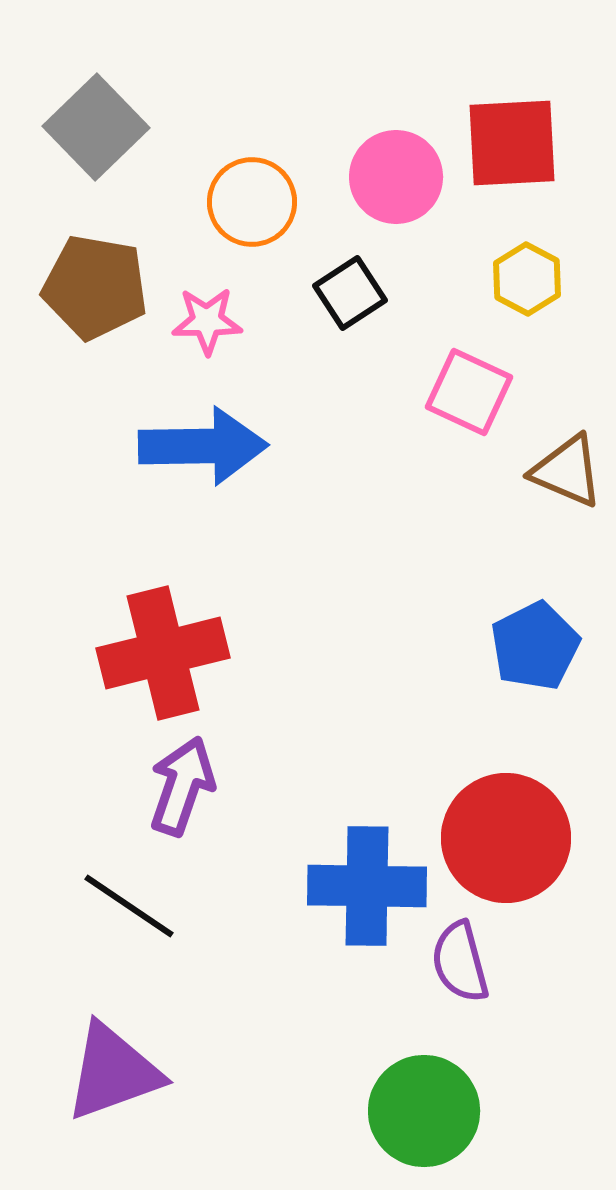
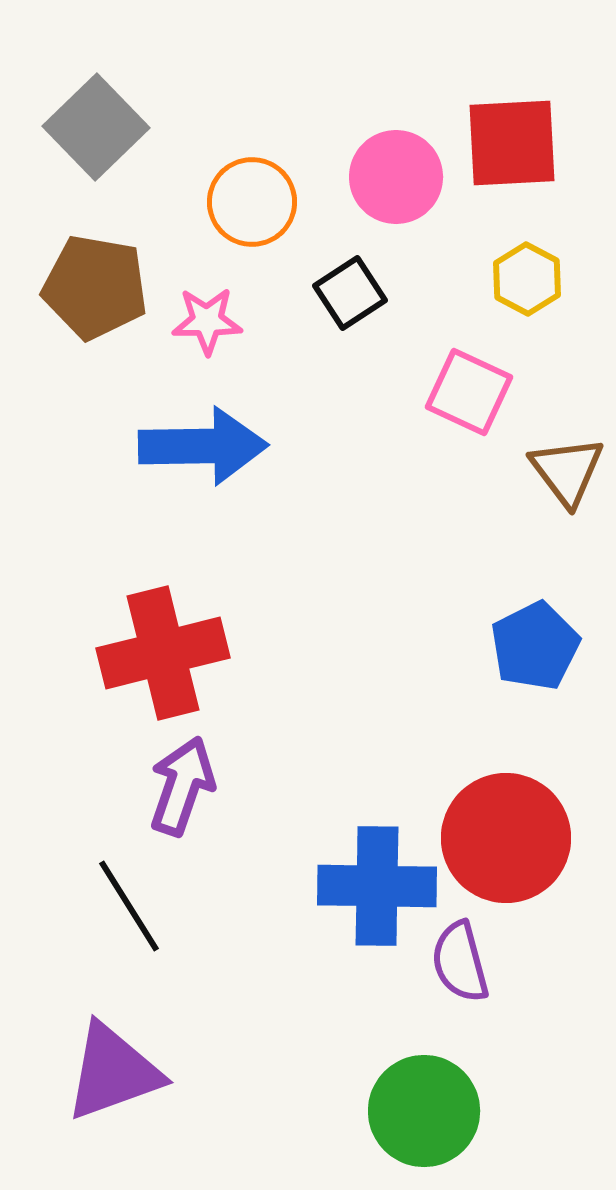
brown triangle: rotated 30 degrees clockwise
blue cross: moved 10 px right
black line: rotated 24 degrees clockwise
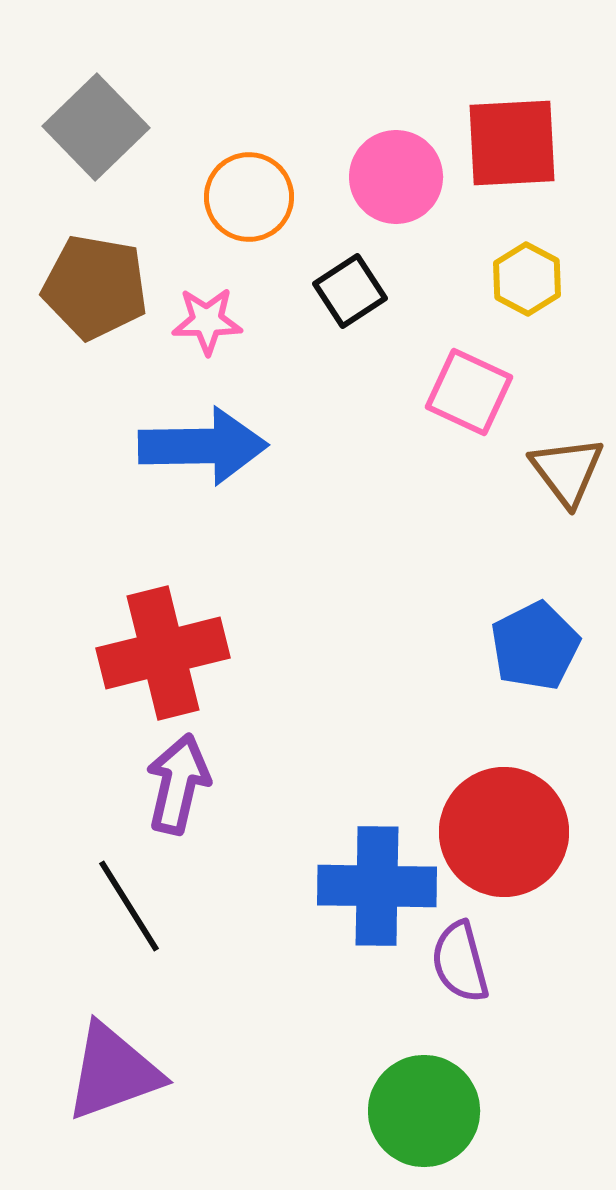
orange circle: moved 3 px left, 5 px up
black square: moved 2 px up
purple arrow: moved 4 px left, 2 px up; rotated 6 degrees counterclockwise
red circle: moved 2 px left, 6 px up
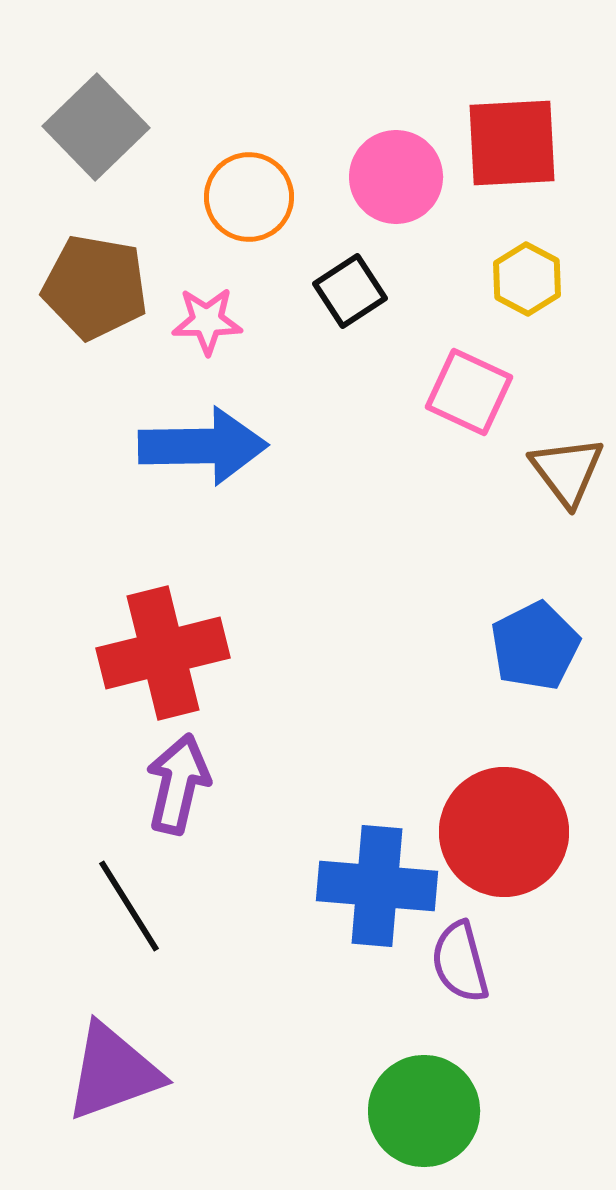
blue cross: rotated 4 degrees clockwise
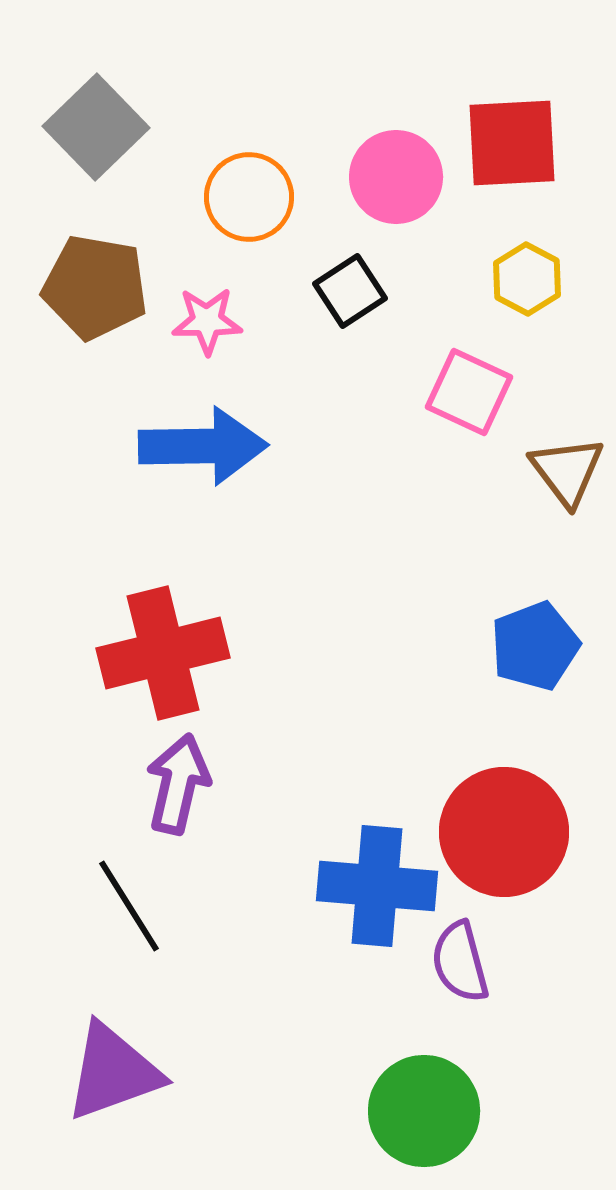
blue pentagon: rotated 6 degrees clockwise
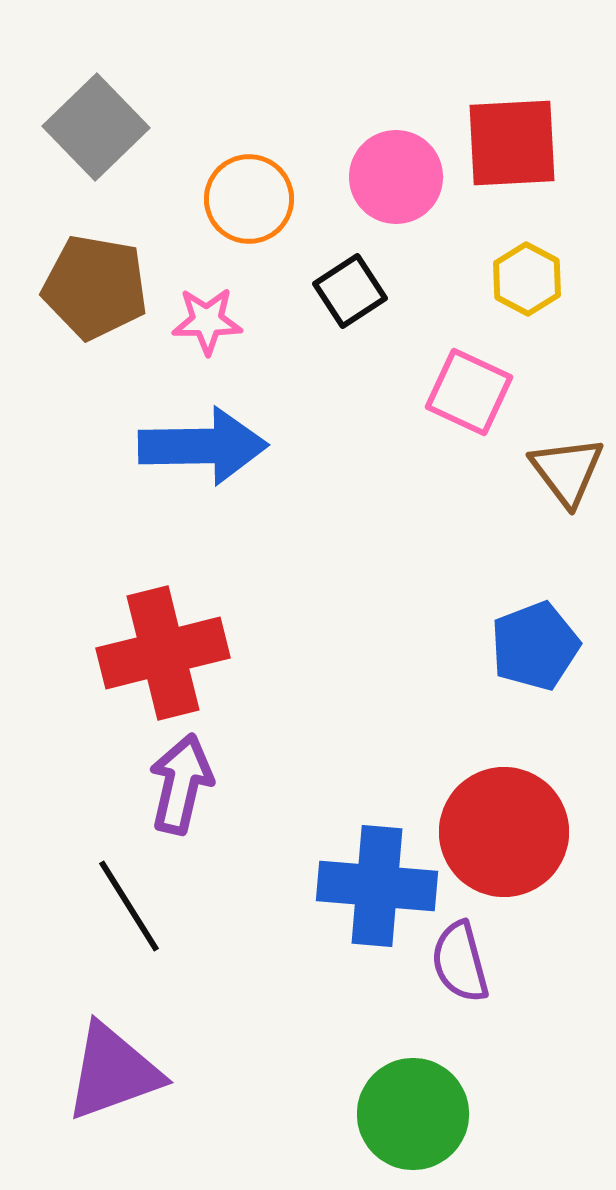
orange circle: moved 2 px down
purple arrow: moved 3 px right
green circle: moved 11 px left, 3 px down
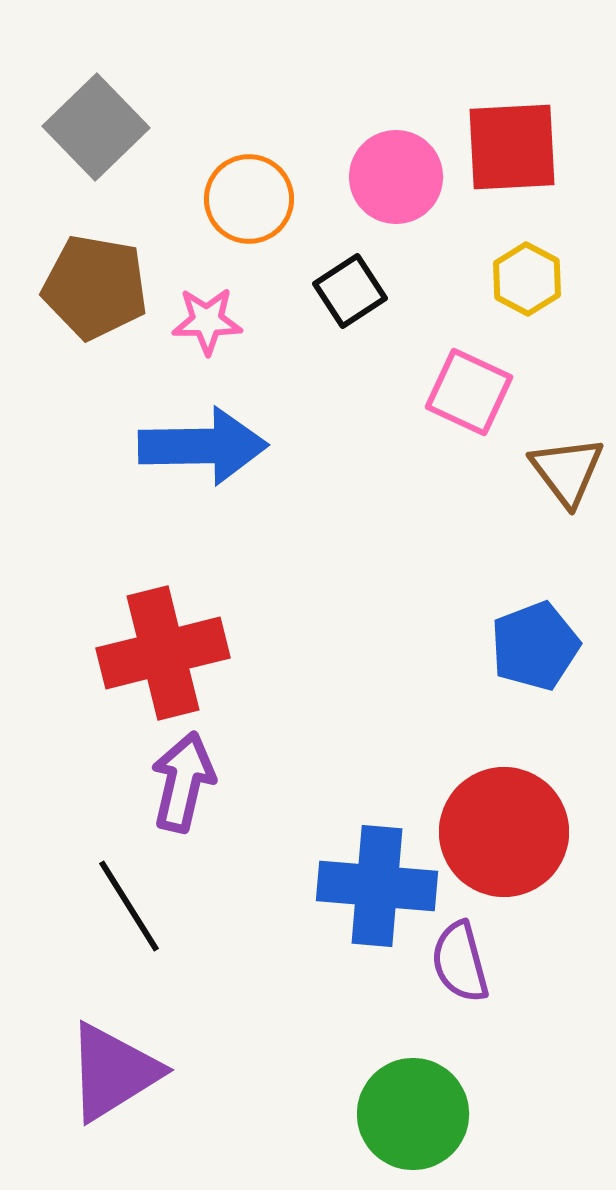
red square: moved 4 px down
purple arrow: moved 2 px right, 2 px up
purple triangle: rotated 12 degrees counterclockwise
